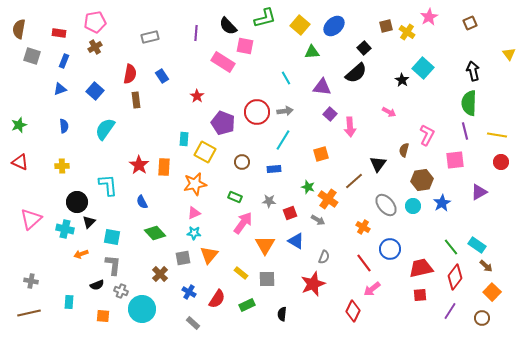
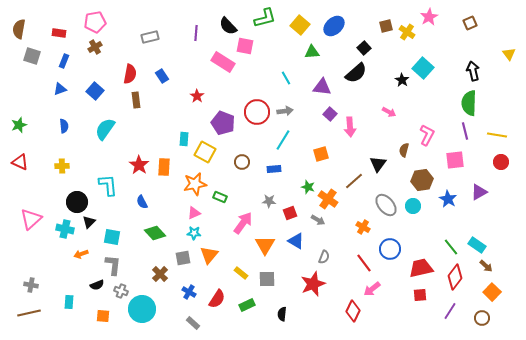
green rectangle at (235, 197): moved 15 px left
blue star at (442, 203): moved 6 px right, 4 px up; rotated 12 degrees counterclockwise
gray cross at (31, 281): moved 4 px down
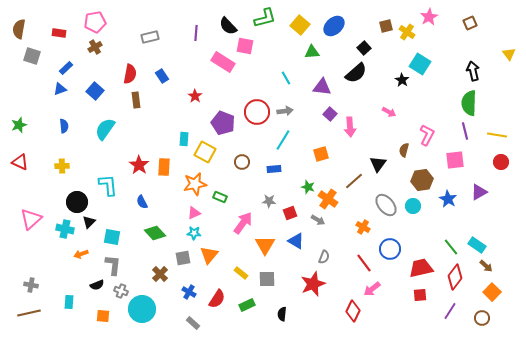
blue rectangle at (64, 61): moved 2 px right, 7 px down; rotated 24 degrees clockwise
cyan square at (423, 68): moved 3 px left, 4 px up; rotated 10 degrees counterclockwise
red star at (197, 96): moved 2 px left
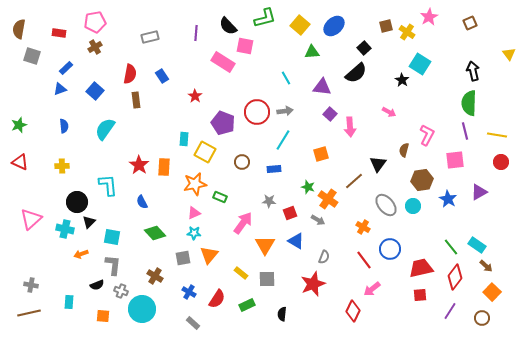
red line at (364, 263): moved 3 px up
brown cross at (160, 274): moved 5 px left, 2 px down; rotated 14 degrees counterclockwise
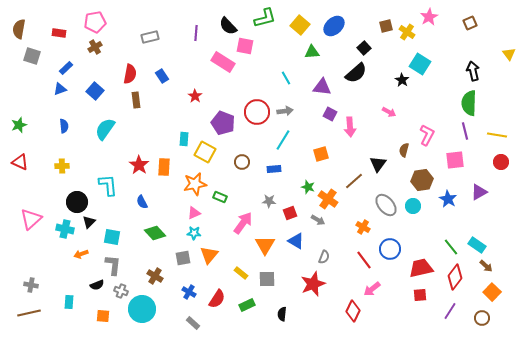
purple square at (330, 114): rotated 16 degrees counterclockwise
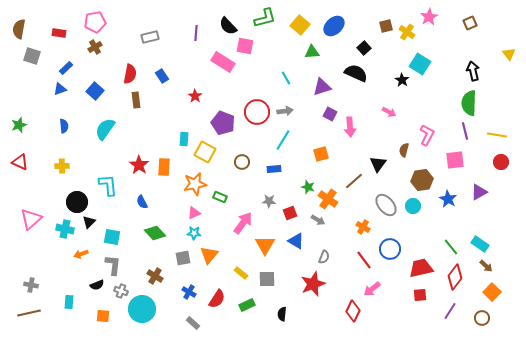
black semicircle at (356, 73): rotated 115 degrees counterclockwise
purple triangle at (322, 87): rotated 24 degrees counterclockwise
cyan rectangle at (477, 245): moved 3 px right, 1 px up
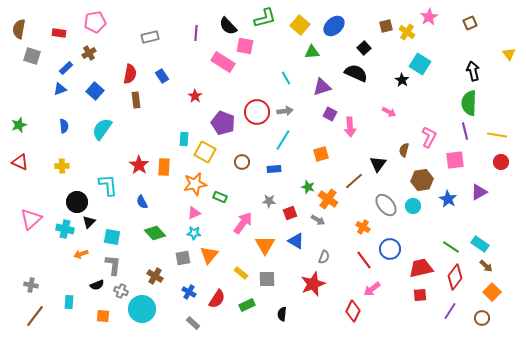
brown cross at (95, 47): moved 6 px left, 6 px down
cyan semicircle at (105, 129): moved 3 px left
pink L-shape at (427, 135): moved 2 px right, 2 px down
green line at (451, 247): rotated 18 degrees counterclockwise
brown line at (29, 313): moved 6 px right, 3 px down; rotated 40 degrees counterclockwise
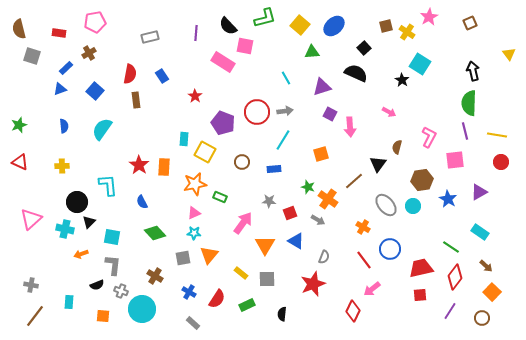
brown semicircle at (19, 29): rotated 24 degrees counterclockwise
brown semicircle at (404, 150): moved 7 px left, 3 px up
cyan rectangle at (480, 244): moved 12 px up
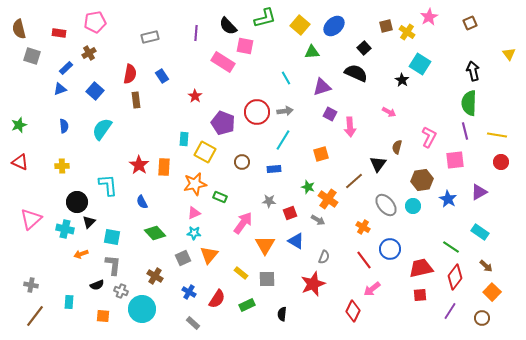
gray square at (183, 258): rotated 14 degrees counterclockwise
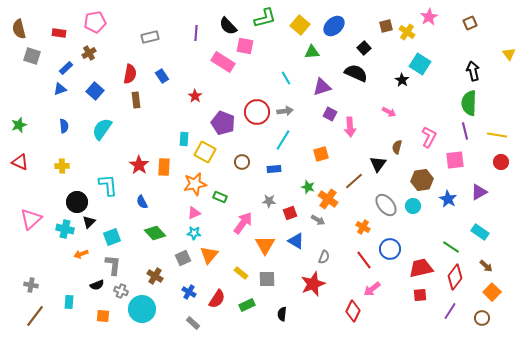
cyan square at (112, 237): rotated 30 degrees counterclockwise
